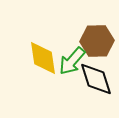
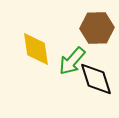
brown hexagon: moved 13 px up
yellow diamond: moved 7 px left, 9 px up
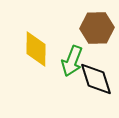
yellow diamond: rotated 9 degrees clockwise
green arrow: rotated 20 degrees counterclockwise
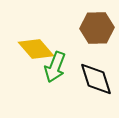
yellow diamond: rotated 42 degrees counterclockwise
green arrow: moved 17 px left, 6 px down
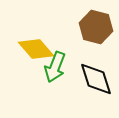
brown hexagon: moved 1 px left, 1 px up; rotated 16 degrees clockwise
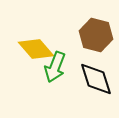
brown hexagon: moved 8 px down
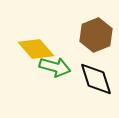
brown hexagon: rotated 24 degrees clockwise
green arrow: rotated 96 degrees counterclockwise
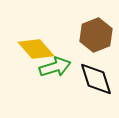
green arrow: rotated 32 degrees counterclockwise
